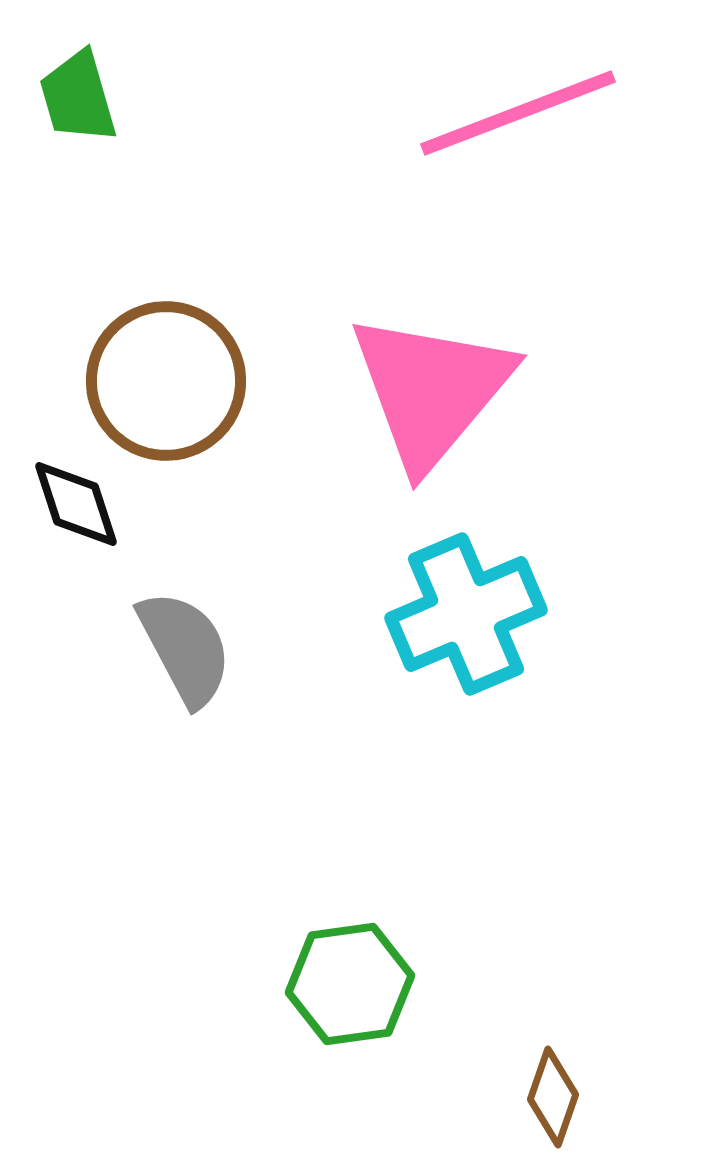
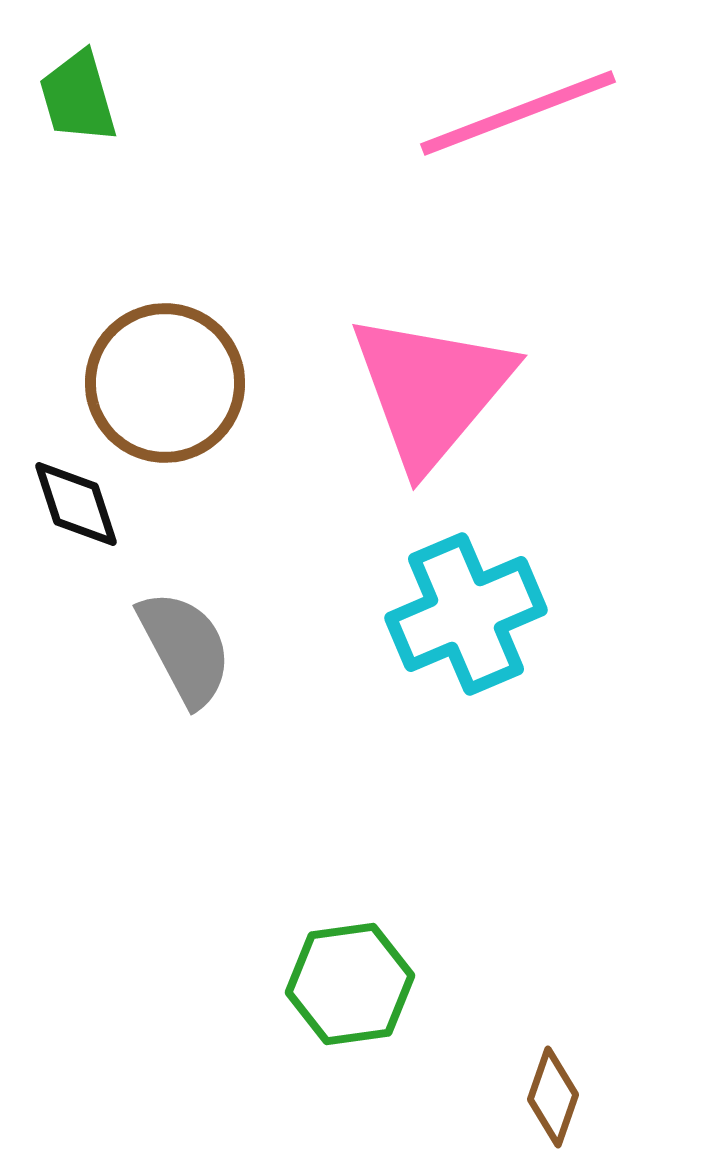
brown circle: moved 1 px left, 2 px down
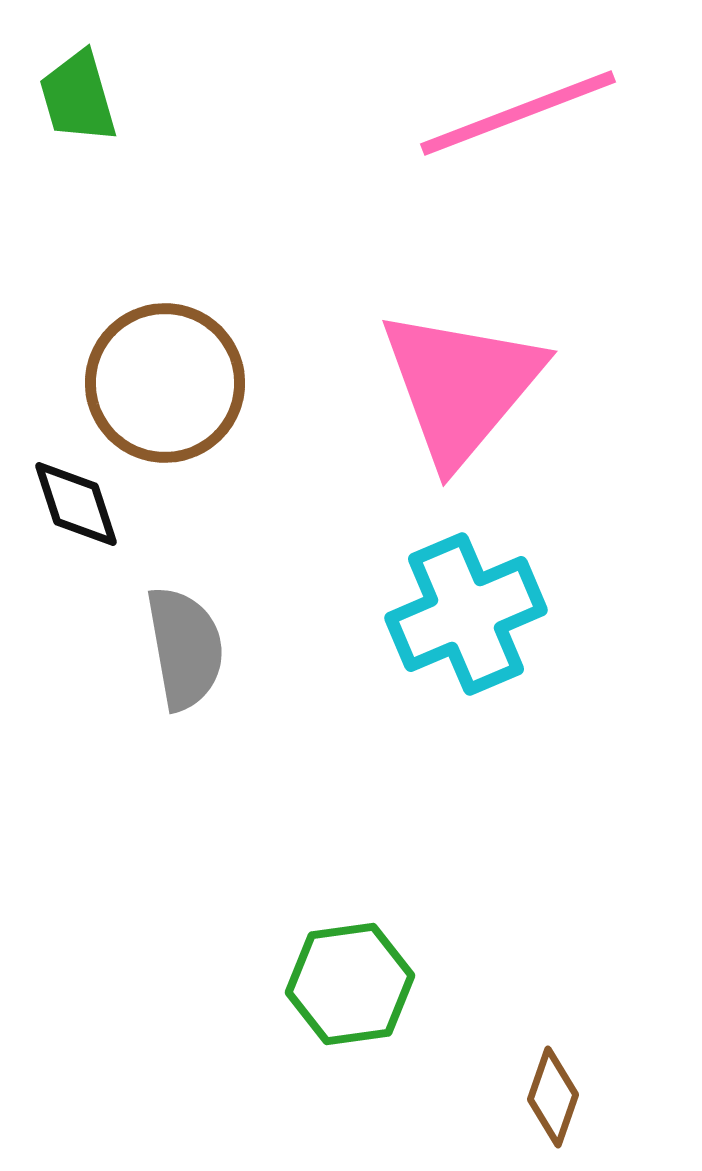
pink triangle: moved 30 px right, 4 px up
gray semicircle: rotated 18 degrees clockwise
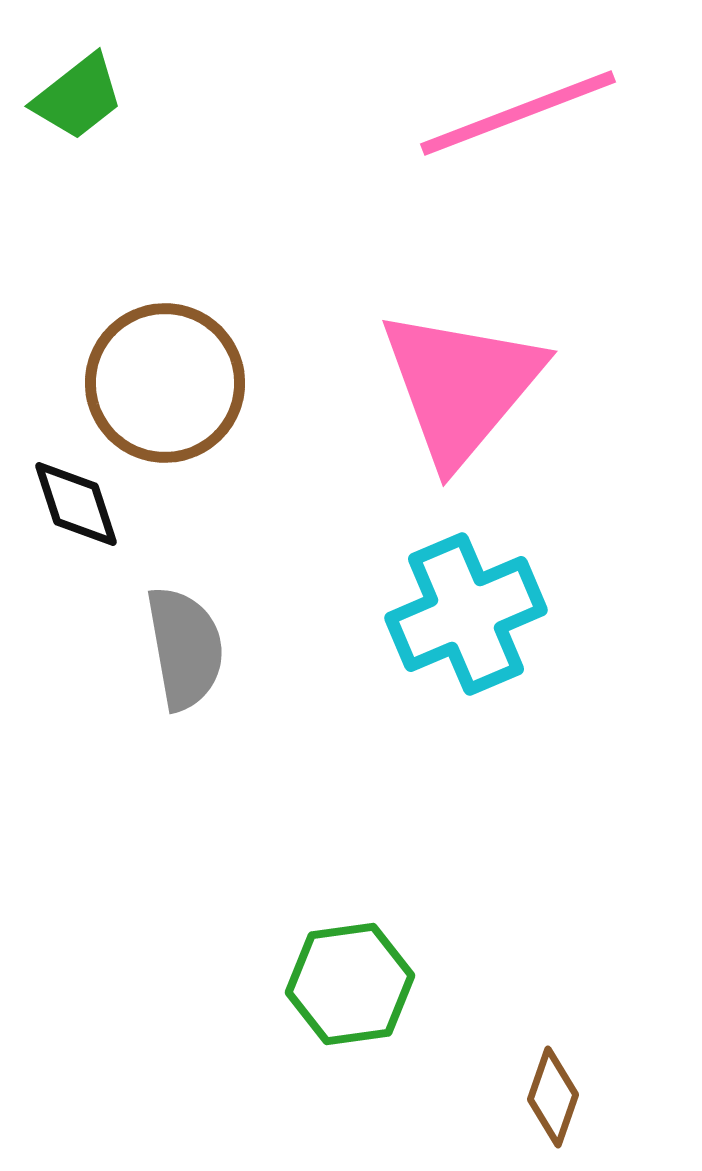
green trapezoid: rotated 112 degrees counterclockwise
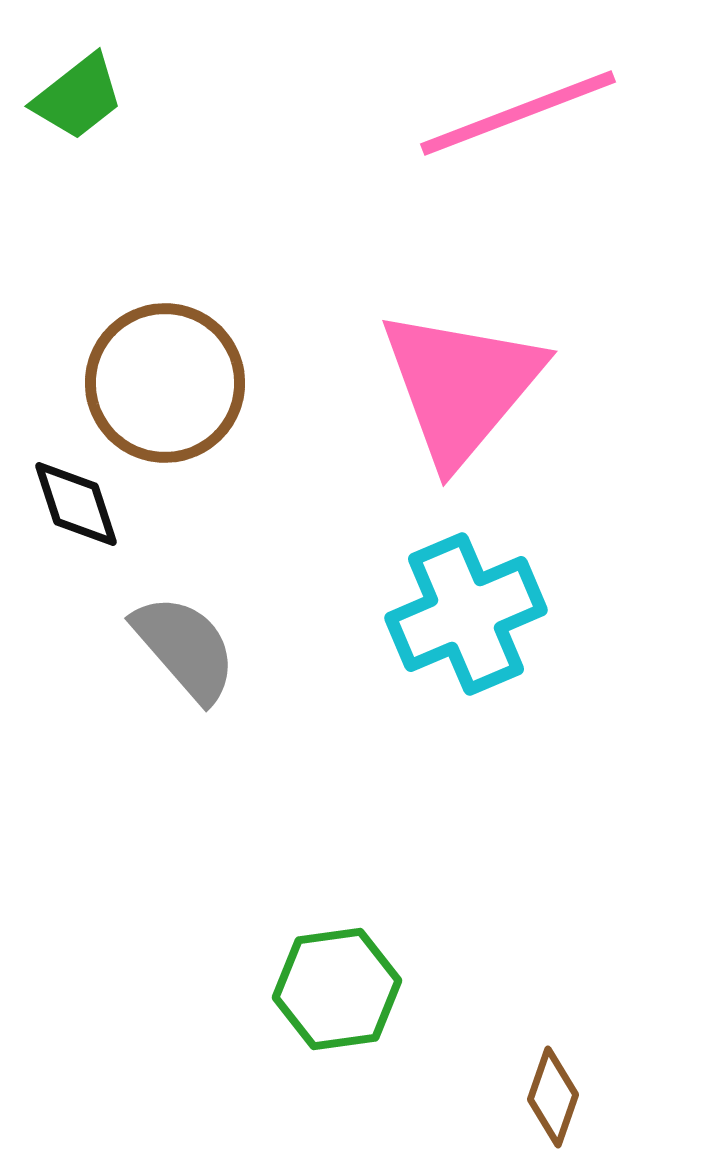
gray semicircle: rotated 31 degrees counterclockwise
green hexagon: moved 13 px left, 5 px down
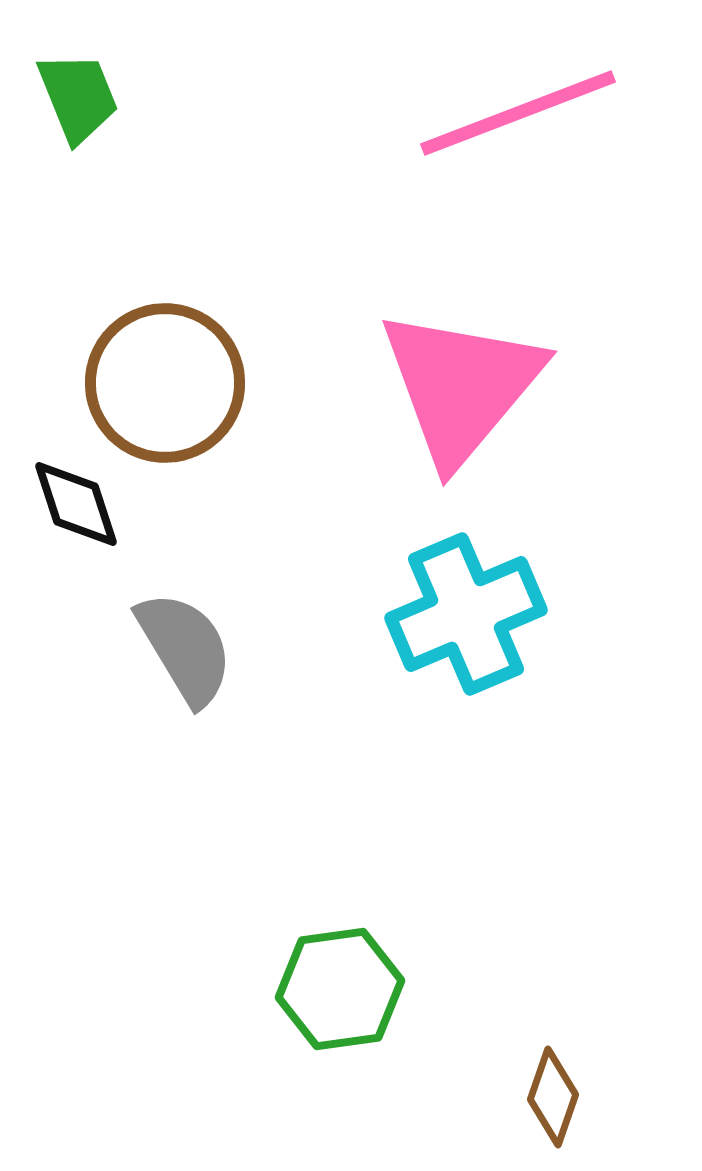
green trapezoid: rotated 74 degrees counterclockwise
gray semicircle: rotated 10 degrees clockwise
green hexagon: moved 3 px right
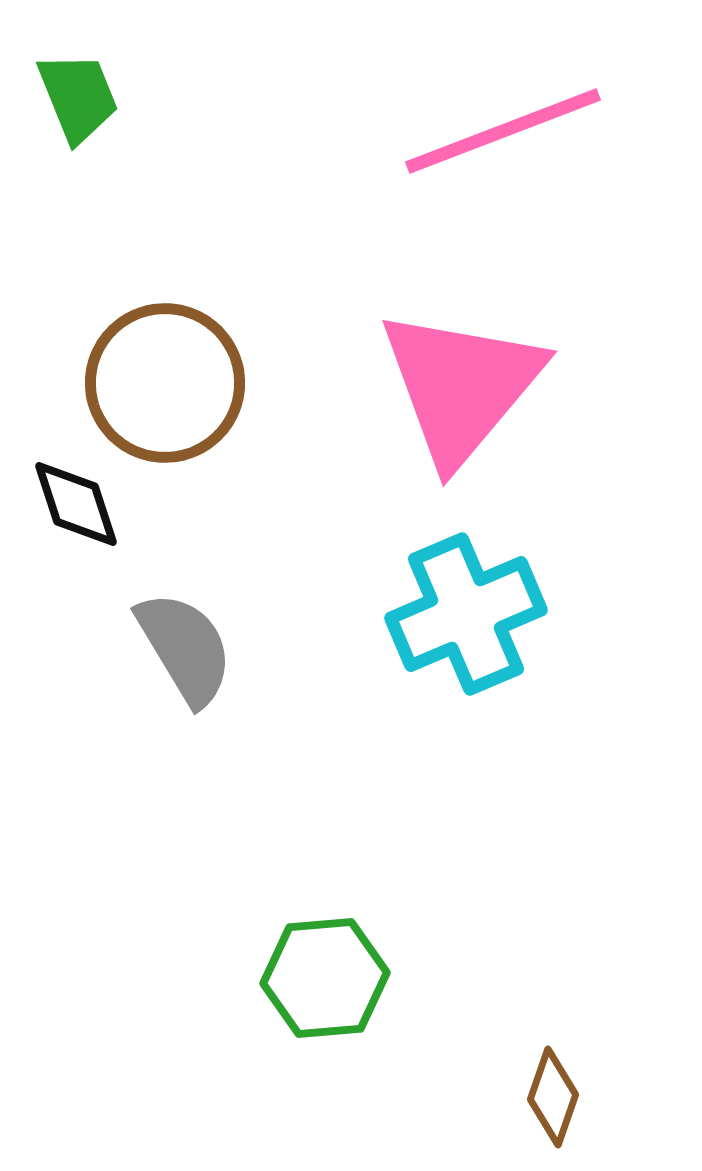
pink line: moved 15 px left, 18 px down
green hexagon: moved 15 px left, 11 px up; rotated 3 degrees clockwise
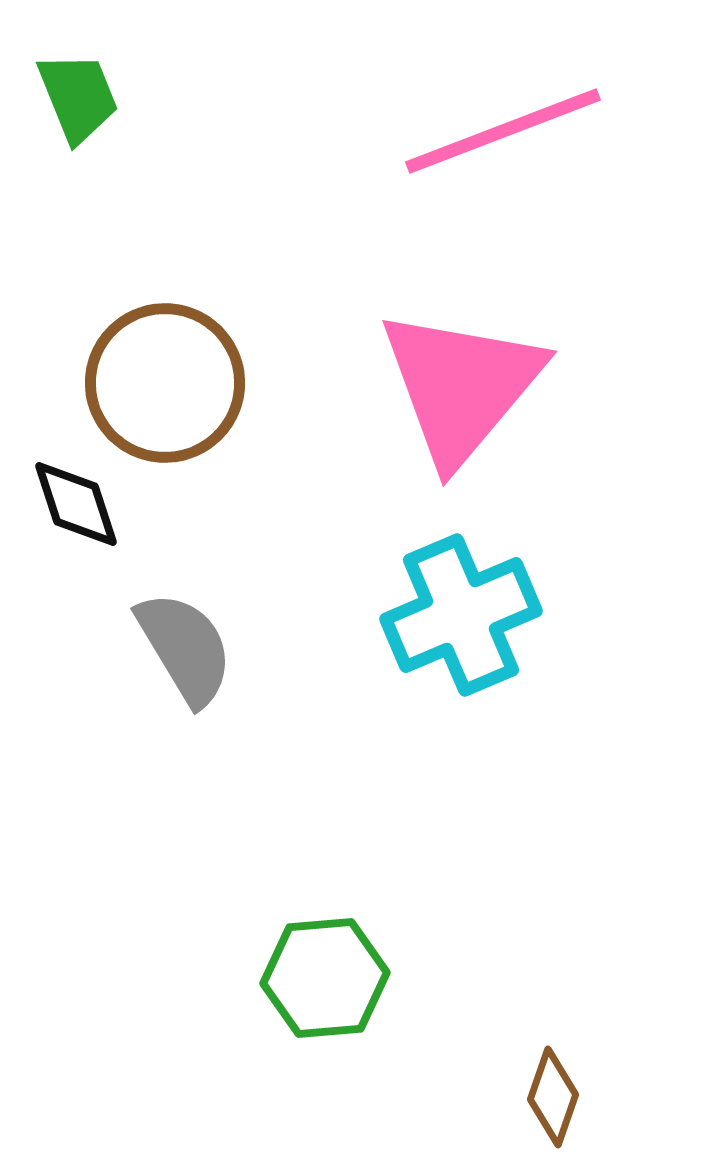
cyan cross: moved 5 px left, 1 px down
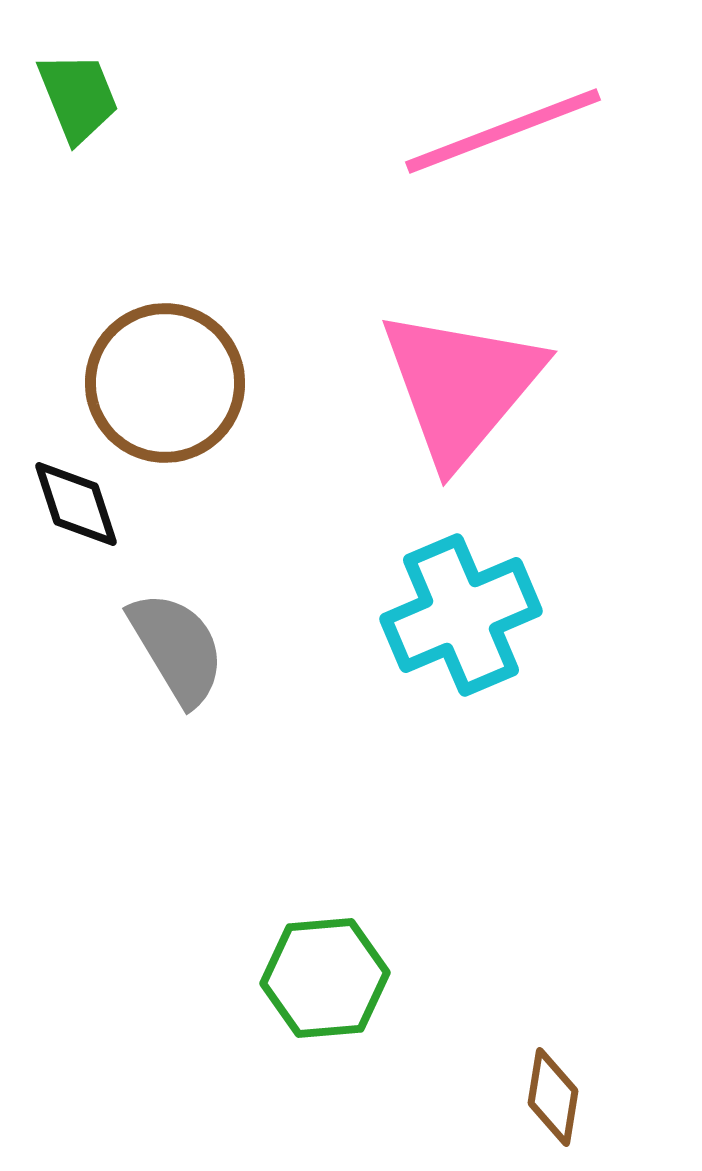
gray semicircle: moved 8 px left
brown diamond: rotated 10 degrees counterclockwise
